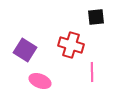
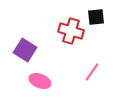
red cross: moved 14 px up
pink line: rotated 36 degrees clockwise
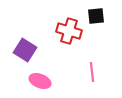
black square: moved 1 px up
red cross: moved 2 px left
pink line: rotated 42 degrees counterclockwise
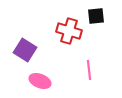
pink line: moved 3 px left, 2 px up
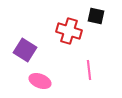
black square: rotated 18 degrees clockwise
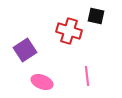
purple square: rotated 25 degrees clockwise
pink line: moved 2 px left, 6 px down
pink ellipse: moved 2 px right, 1 px down
